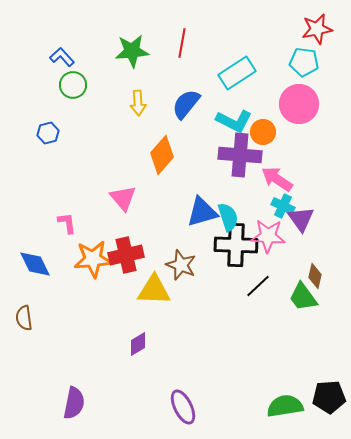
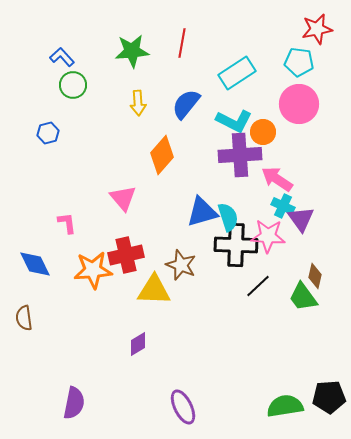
cyan pentagon: moved 5 px left
purple cross: rotated 9 degrees counterclockwise
orange star: moved 11 px down
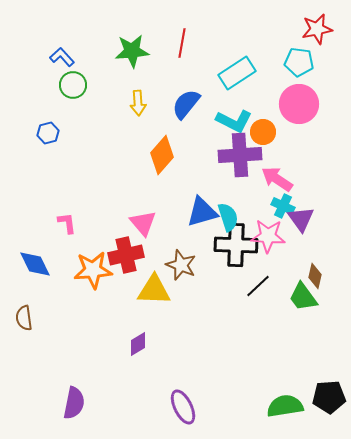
pink triangle: moved 20 px right, 25 px down
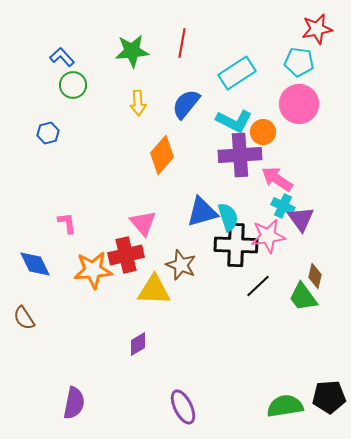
pink star: rotated 12 degrees counterclockwise
brown semicircle: rotated 25 degrees counterclockwise
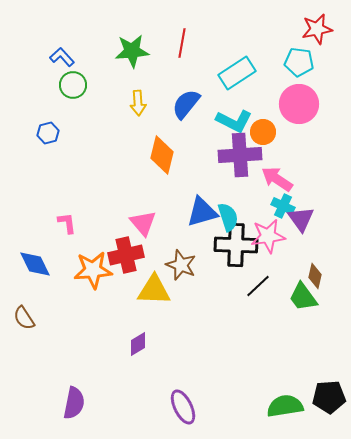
orange diamond: rotated 27 degrees counterclockwise
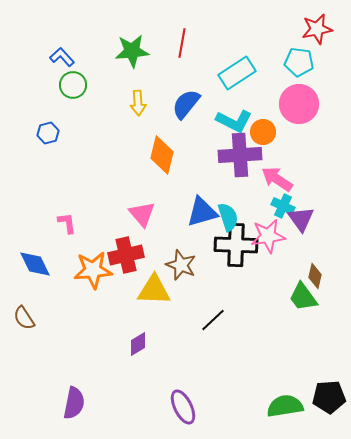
pink triangle: moved 1 px left, 9 px up
black line: moved 45 px left, 34 px down
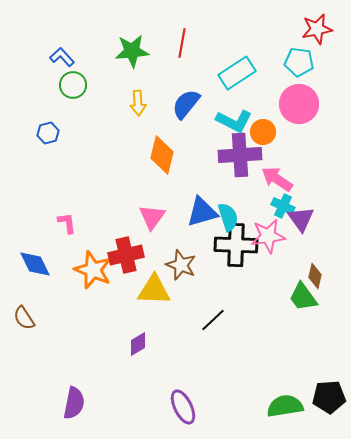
pink triangle: moved 10 px right, 3 px down; rotated 16 degrees clockwise
orange star: rotated 27 degrees clockwise
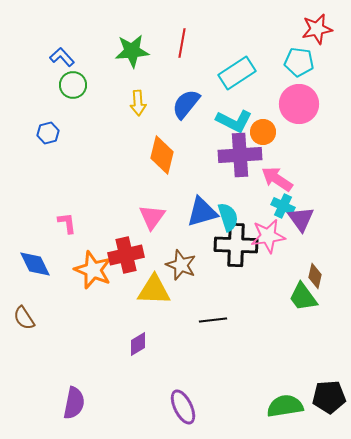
black line: rotated 36 degrees clockwise
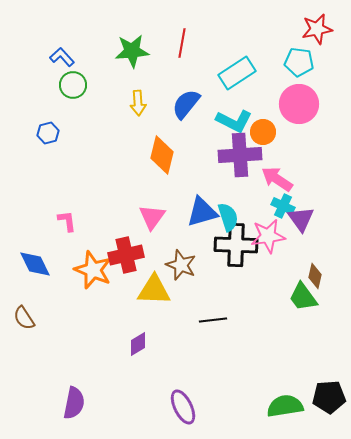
pink L-shape: moved 2 px up
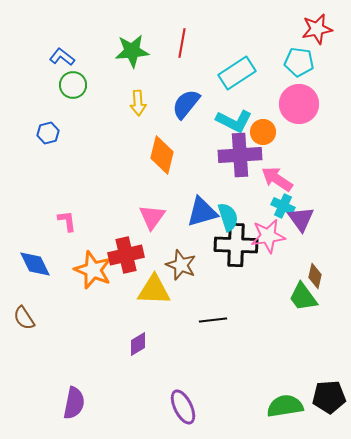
blue L-shape: rotated 10 degrees counterclockwise
